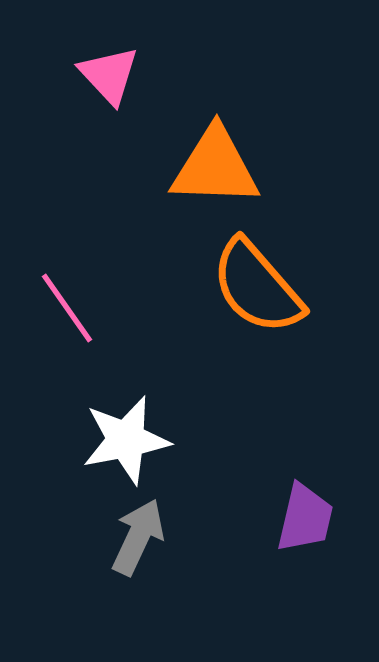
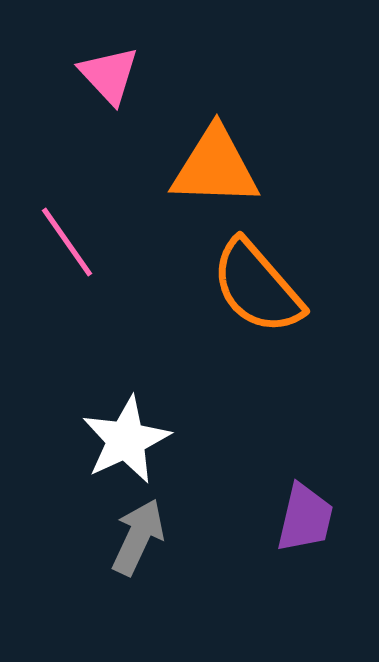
pink line: moved 66 px up
white star: rotated 14 degrees counterclockwise
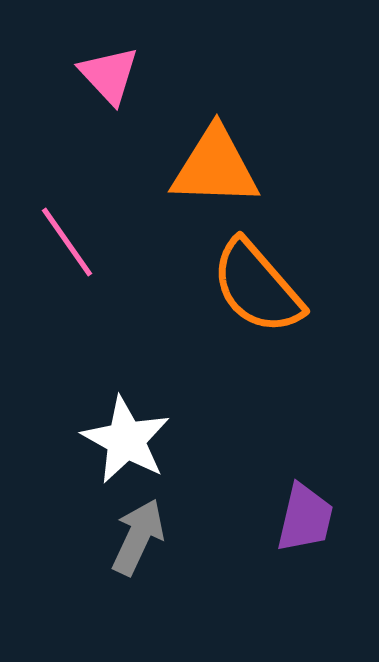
white star: rotated 18 degrees counterclockwise
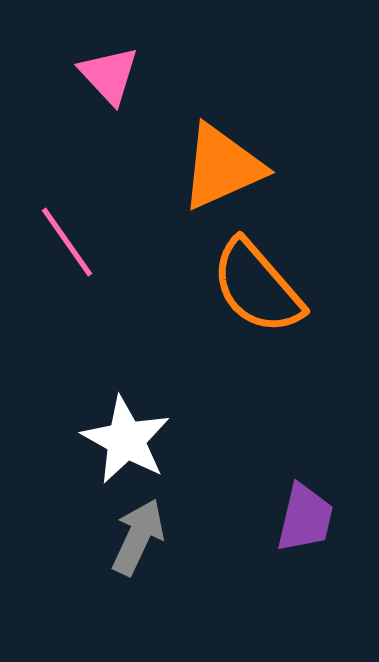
orange triangle: moved 7 px right; rotated 26 degrees counterclockwise
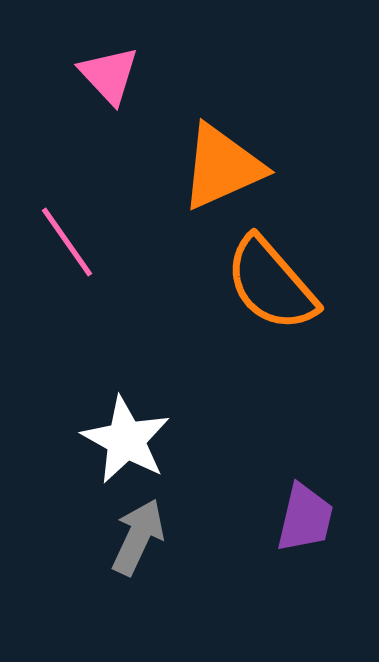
orange semicircle: moved 14 px right, 3 px up
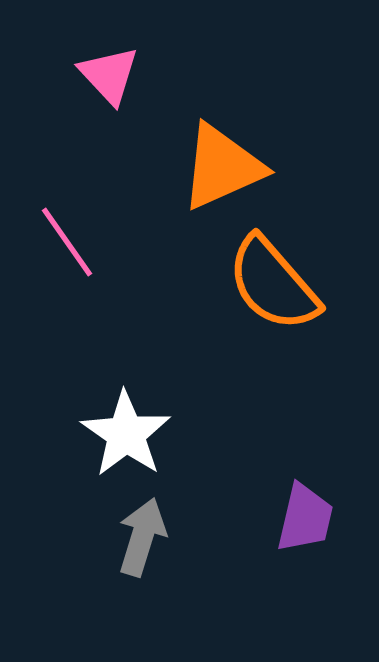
orange semicircle: moved 2 px right
white star: moved 6 px up; rotated 6 degrees clockwise
gray arrow: moved 4 px right; rotated 8 degrees counterclockwise
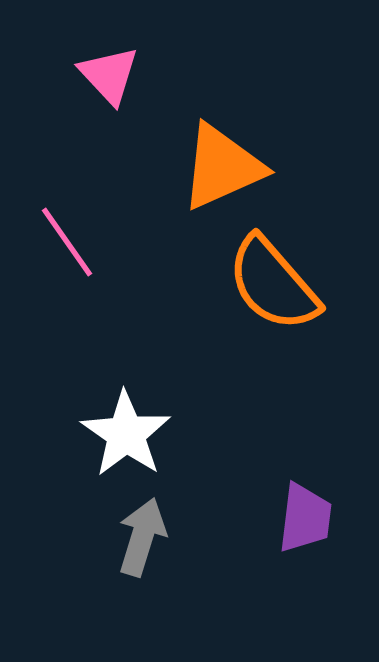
purple trapezoid: rotated 6 degrees counterclockwise
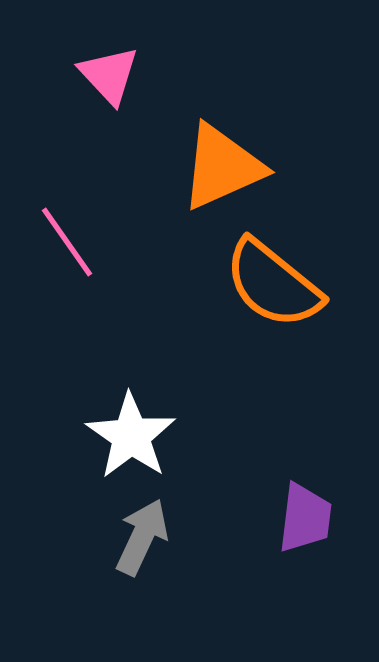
orange semicircle: rotated 10 degrees counterclockwise
white star: moved 5 px right, 2 px down
gray arrow: rotated 8 degrees clockwise
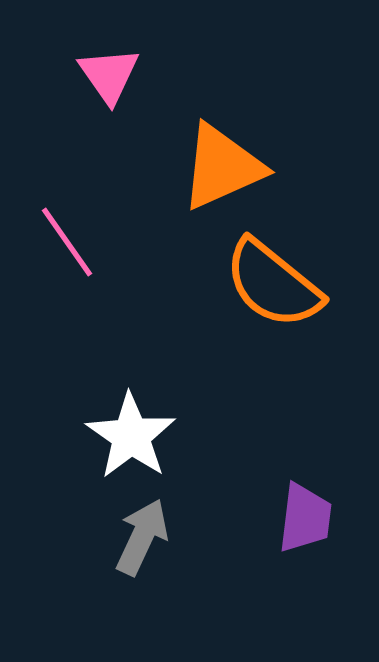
pink triangle: rotated 8 degrees clockwise
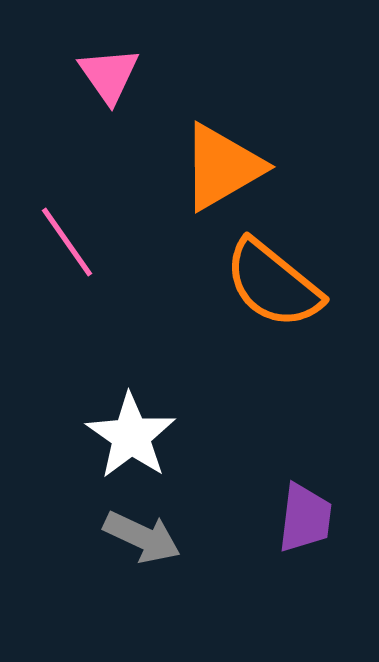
orange triangle: rotated 6 degrees counterclockwise
gray arrow: rotated 90 degrees clockwise
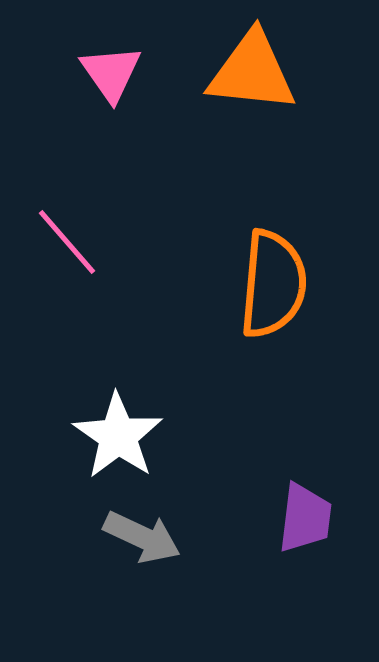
pink triangle: moved 2 px right, 2 px up
orange triangle: moved 30 px right, 95 px up; rotated 36 degrees clockwise
pink line: rotated 6 degrees counterclockwise
orange semicircle: rotated 124 degrees counterclockwise
white star: moved 13 px left
